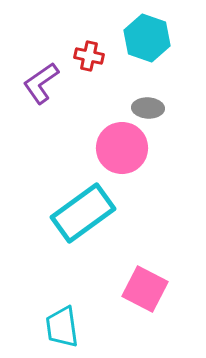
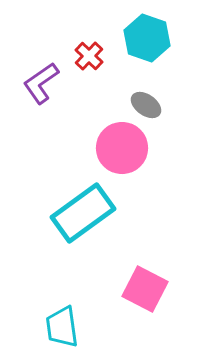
red cross: rotated 32 degrees clockwise
gray ellipse: moved 2 px left, 3 px up; rotated 32 degrees clockwise
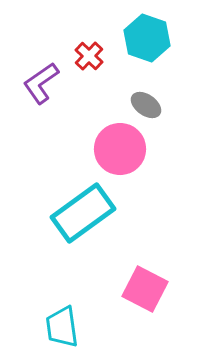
pink circle: moved 2 px left, 1 px down
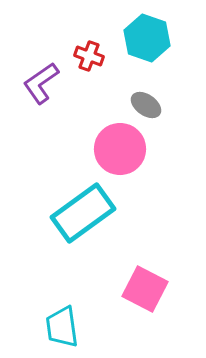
red cross: rotated 24 degrees counterclockwise
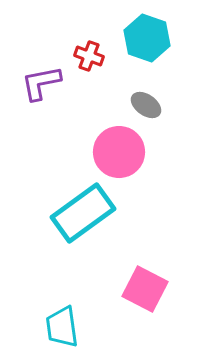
purple L-shape: rotated 24 degrees clockwise
pink circle: moved 1 px left, 3 px down
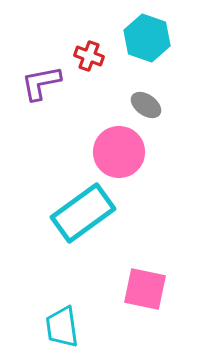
pink square: rotated 15 degrees counterclockwise
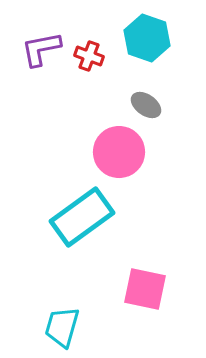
purple L-shape: moved 34 px up
cyan rectangle: moved 1 px left, 4 px down
cyan trapezoid: rotated 24 degrees clockwise
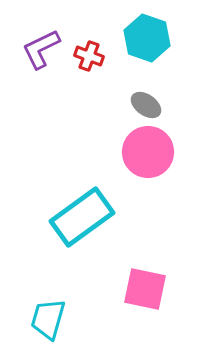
purple L-shape: rotated 15 degrees counterclockwise
pink circle: moved 29 px right
cyan trapezoid: moved 14 px left, 8 px up
